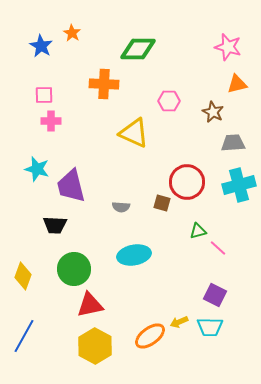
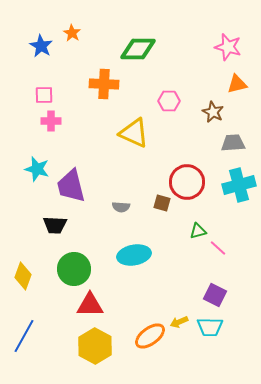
red triangle: rotated 12 degrees clockwise
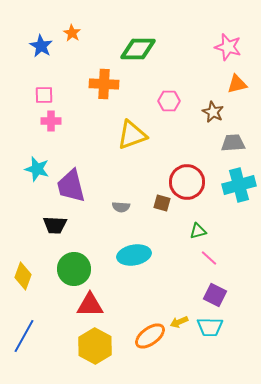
yellow triangle: moved 2 px left, 2 px down; rotated 44 degrees counterclockwise
pink line: moved 9 px left, 10 px down
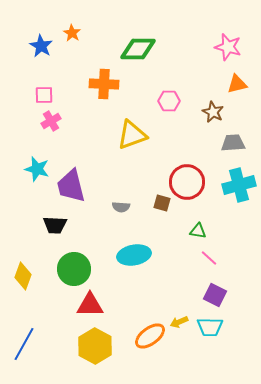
pink cross: rotated 30 degrees counterclockwise
green triangle: rotated 24 degrees clockwise
blue line: moved 8 px down
